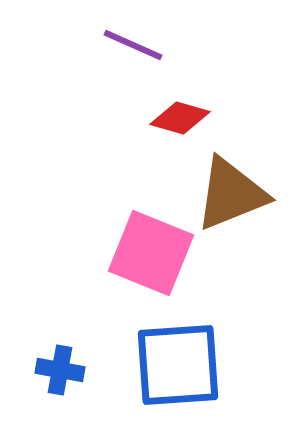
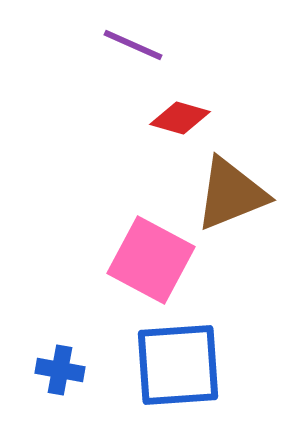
pink square: moved 7 px down; rotated 6 degrees clockwise
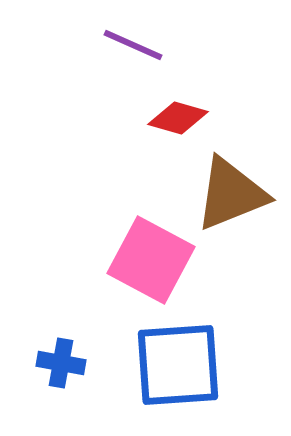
red diamond: moved 2 px left
blue cross: moved 1 px right, 7 px up
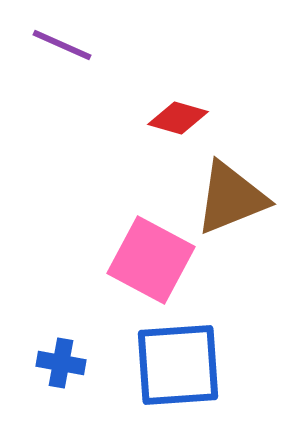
purple line: moved 71 px left
brown triangle: moved 4 px down
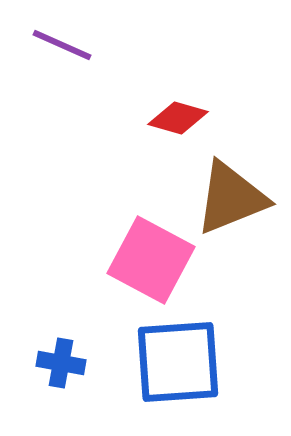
blue square: moved 3 px up
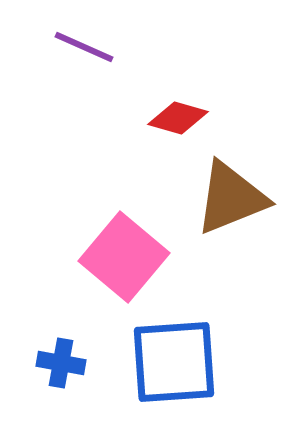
purple line: moved 22 px right, 2 px down
pink square: moved 27 px left, 3 px up; rotated 12 degrees clockwise
blue square: moved 4 px left
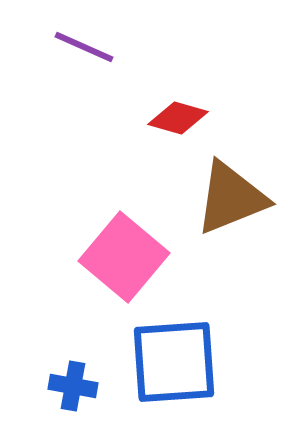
blue cross: moved 12 px right, 23 px down
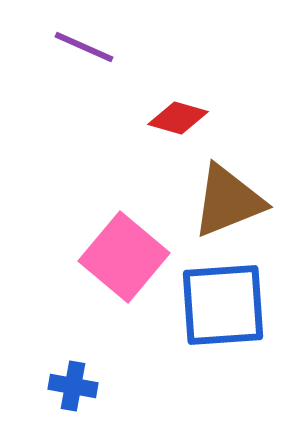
brown triangle: moved 3 px left, 3 px down
blue square: moved 49 px right, 57 px up
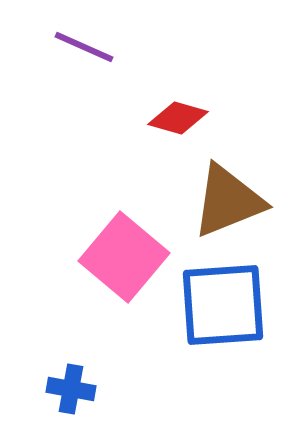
blue cross: moved 2 px left, 3 px down
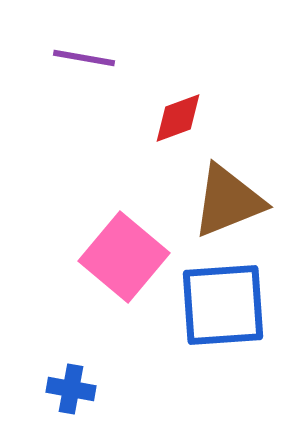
purple line: moved 11 px down; rotated 14 degrees counterclockwise
red diamond: rotated 36 degrees counterclockwise
